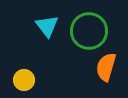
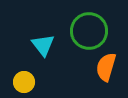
cyan triangle: moved 4 px left, 19 px down
yellow circle: moved 2 px down
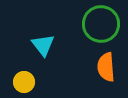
green circle: moved 12 px right, 7 px up
orange semicircle: rotated 20 degrees counterclockwise
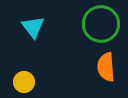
cyan triangle: moved 10 px left, 18 px up
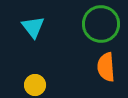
yellow circle: moved 11 px right, 3 px down
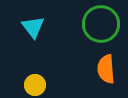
orange semicircle: moved 2 px down
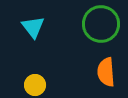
orange semicircle: moved 3 px down
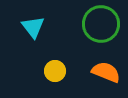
orange semicircle: rotated 116 degrees clockwise
yellow circle: moved 20 px right, 14 px up
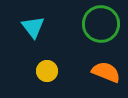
yellow circle: moved 8 px left
